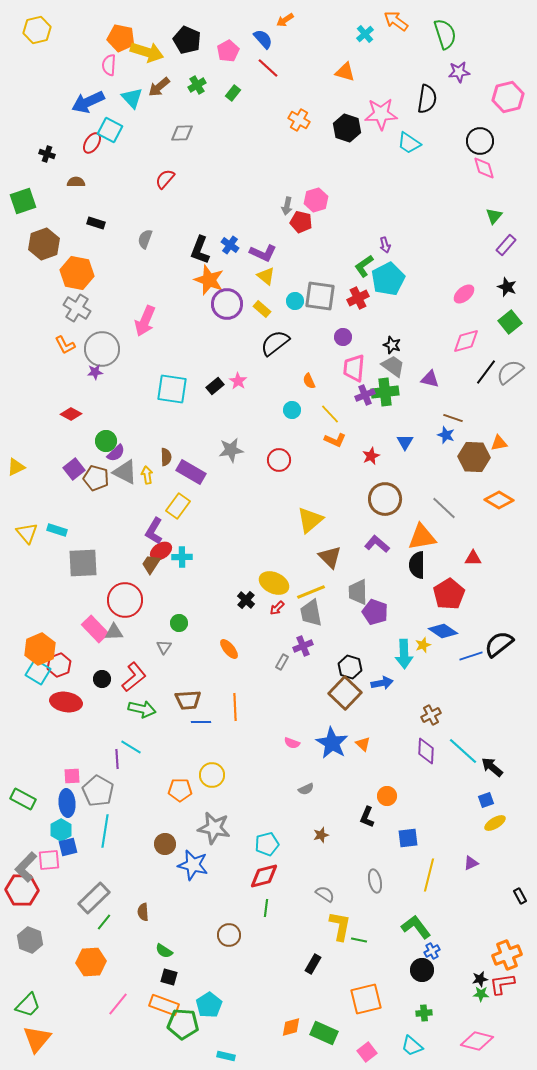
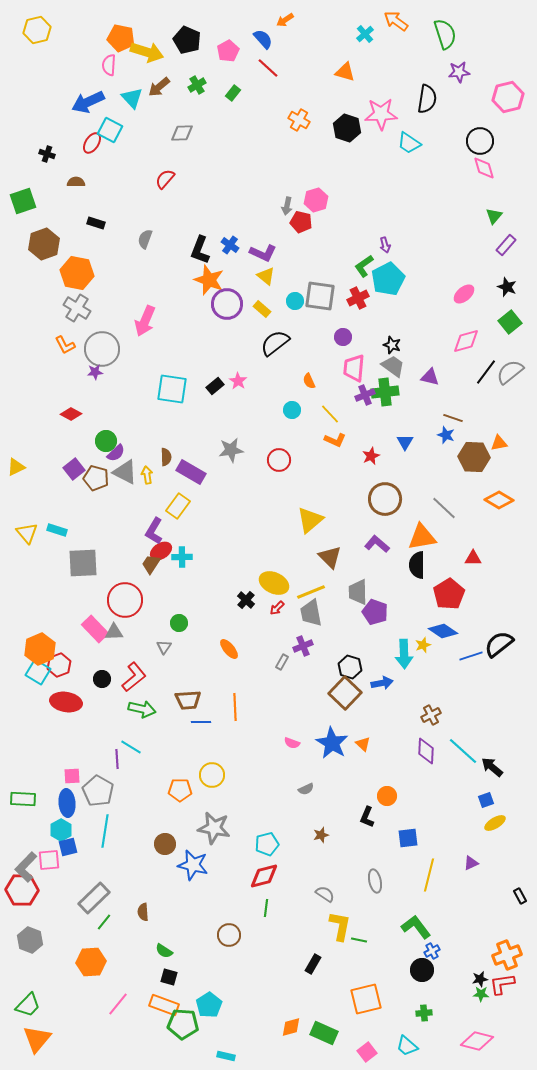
purple triangle at (430, 379): moved 2 px up
green rectangle at (23, 799): rotated 25 degrees counterclockwise
cyan trapezoid at (412, 1046): moved 5 px left
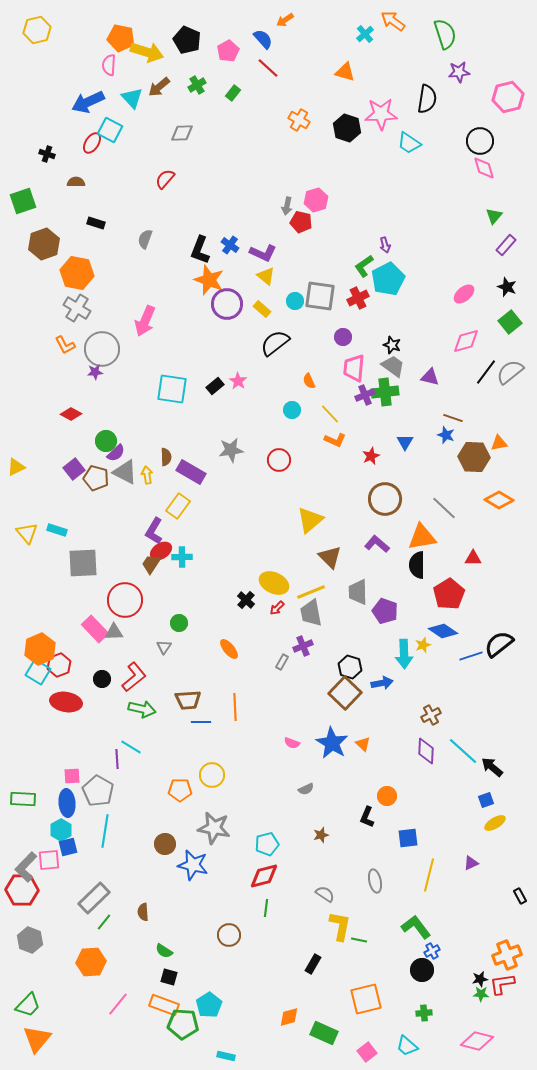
orange arrow at (396, 21): moved 3 px left
purple pentagon at (375, 612): moved 10 px right, 1 px up
orange diamond at (291, 1027): moved 2 px left, 10 px up
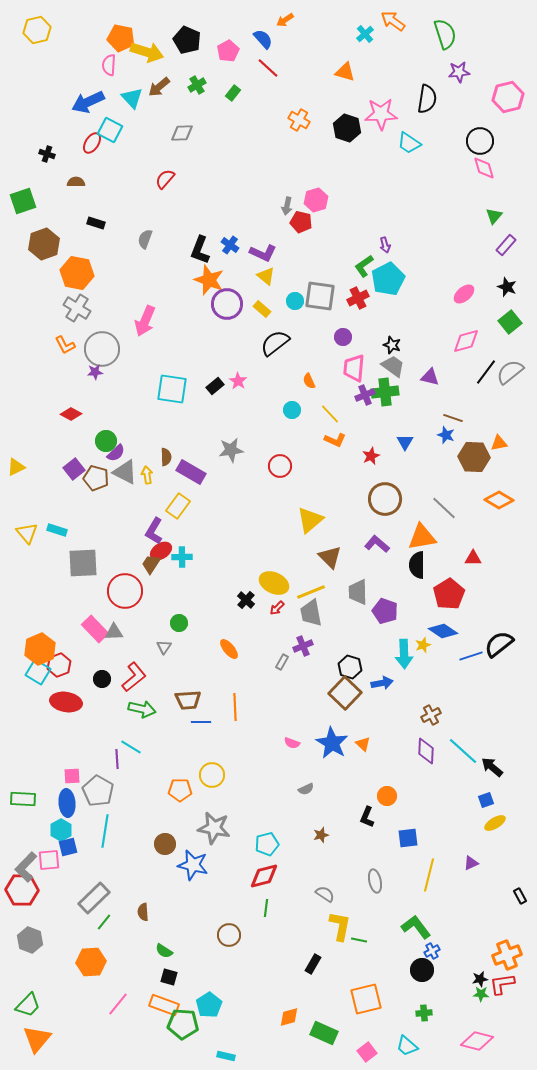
red circle at (279, 460): moved 1 px right, 6 px down
red circle at (125, 600): moved 9 px up
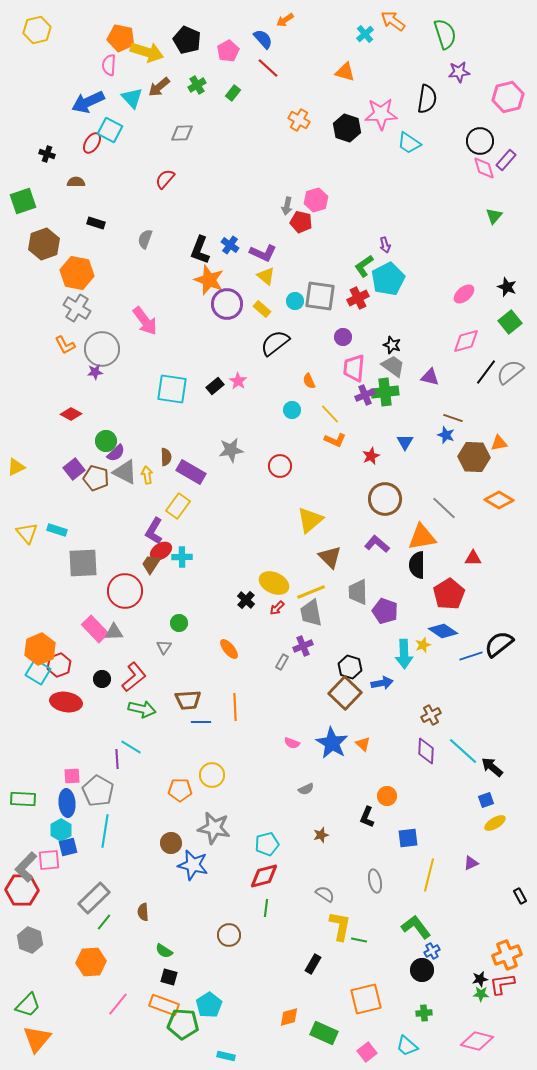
purple rectangle at (506, 245): moved 85 px up
pink arrow at (145, 321): rotated 60 degrees counterclockwise
brown circle at (165, 844): moved 6 px right, 1 px up
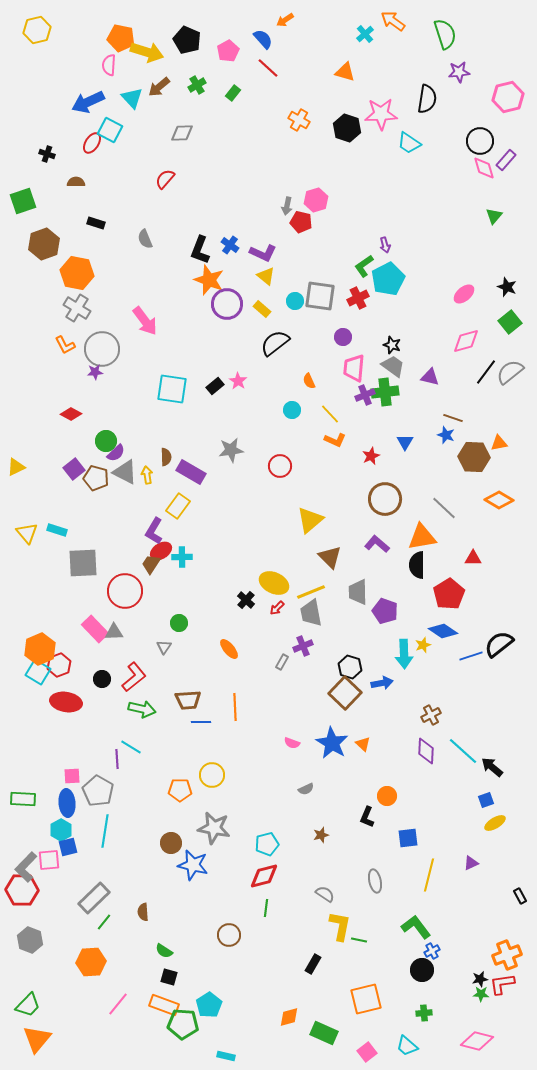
gray semicircle at (145, 239): rotated 42 degrees counterclockwise
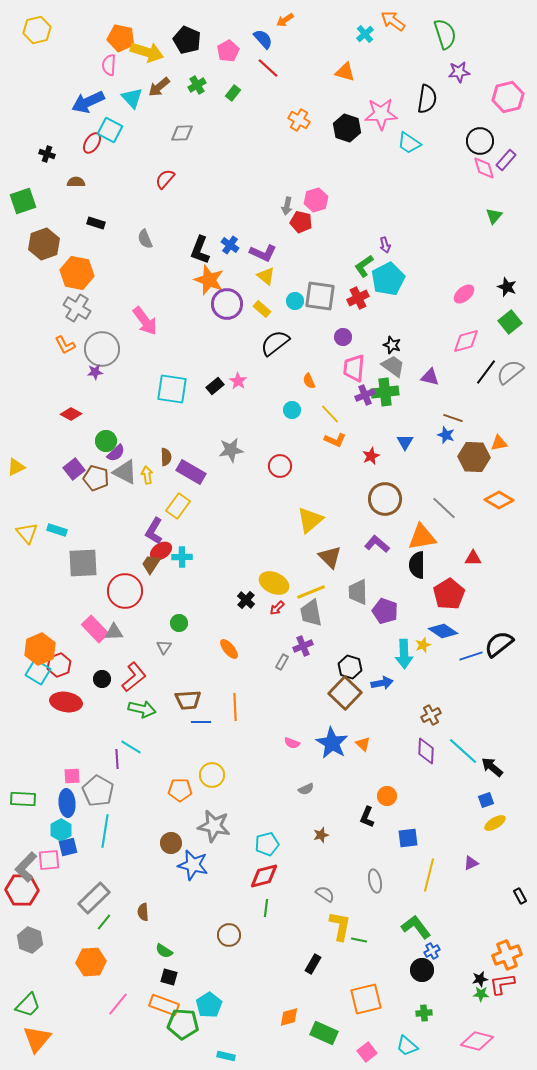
gray star at (214, 828): moved 2 px up
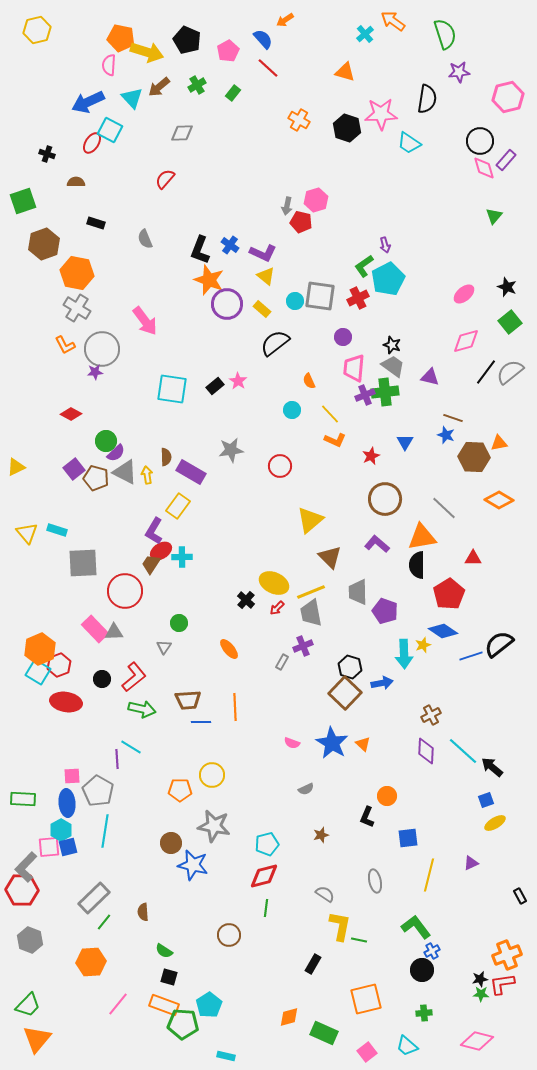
pink square at (49, 860): moved 13 px up
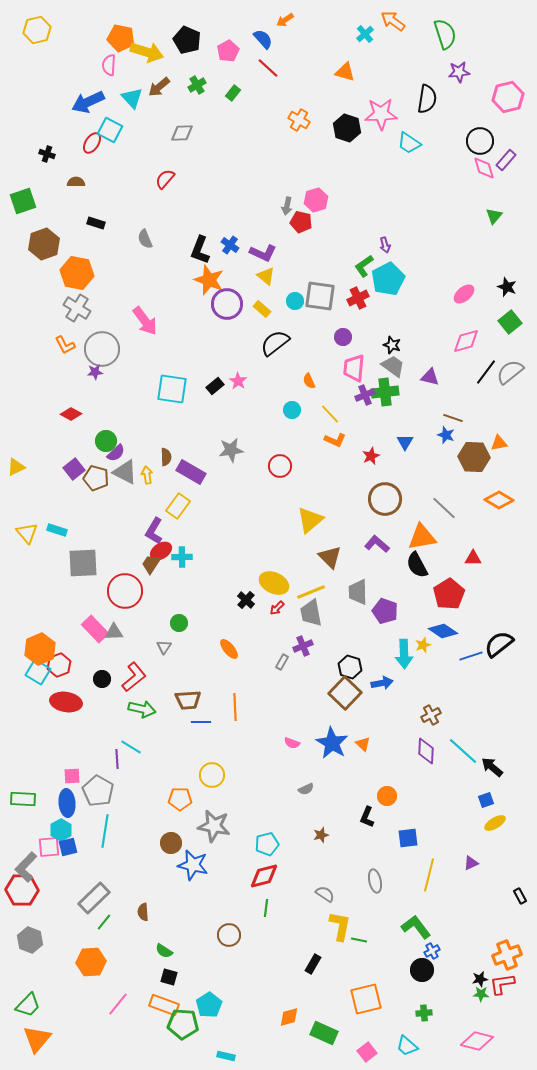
black semicircle at (417, 565): rotated 28 degrees counterclockwise
orange pentagon at (180, 790): moved 9 px down
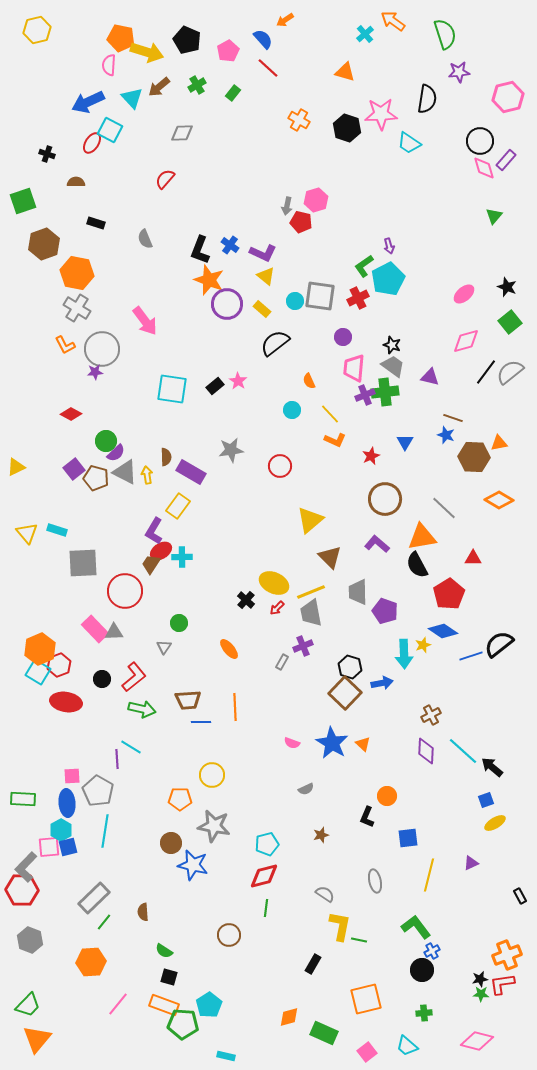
purple arrow at (385, 245): moved 4 px right, 1 px down
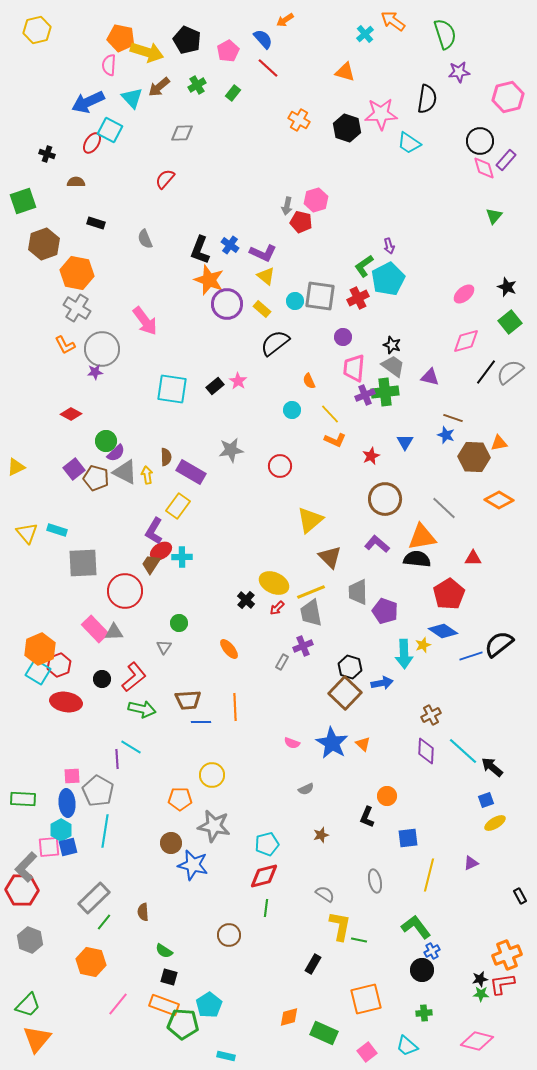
black semicircle at (417, 565): moved 6 px up; rotated 124 degrees clockwise
orange hexagon at (91, 962): rotated 16 degrees clockwise
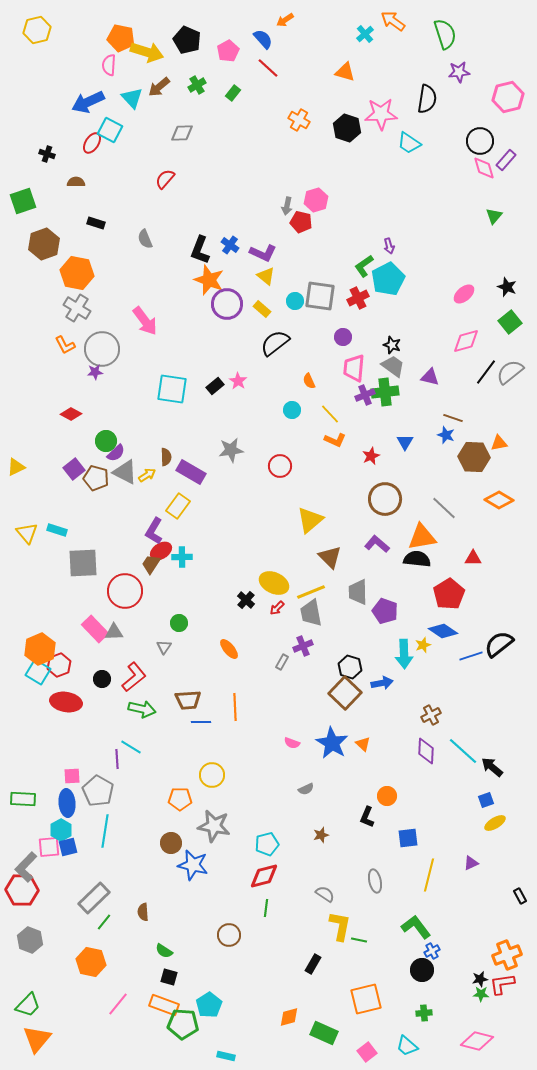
yellow arrow at (147, 475): rotated 66 degrees clockwise
